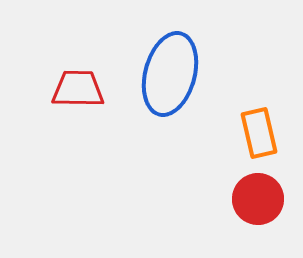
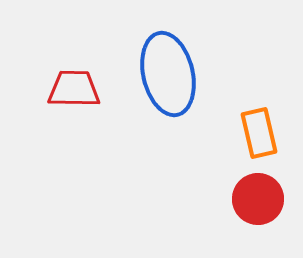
blue ellipse: moved 2 px left; rotated 28 degrees counterclockwise
red trapezoid: moved 4 px left
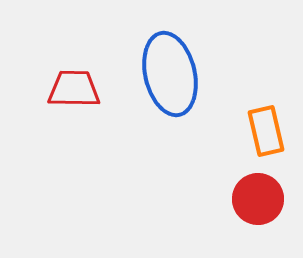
blue ellipse: moved 2 px right
orange rectangle: moved 7 px right, 2 px up
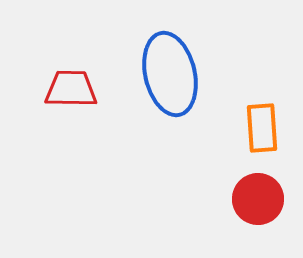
red trapezoid: moved 3 px left
orange rectangle: moved 4 px left, 3 px up; rotated 9 degrees clockwise
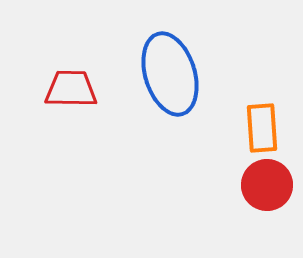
blue ellipse: rotated 4 degrees counterclockwise
red circle: moved 9 px right, 14 px up
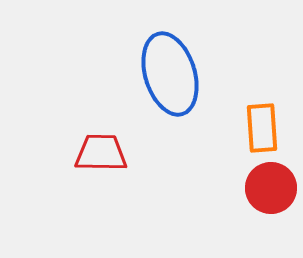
red trapezoid: moved 30 px right, 64 px down
red circle: moved 4 px right, 3 px down
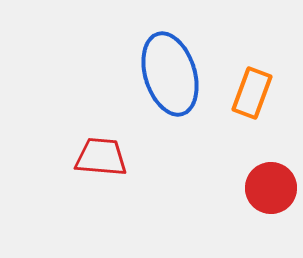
orange rectangle: moved 10 px left, 35 px up; rotated 24 degrees clockwise
red trapezoid: moved 4 px down; rotated 4 degrees clockwise
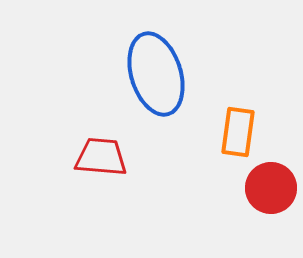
blue ellipse: moved 14 px left
orange rectangle: moved 14 px left, 39 px down; rotated 12 degrees counterclockwise
